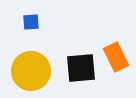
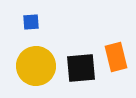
orange rectangle: rotated 12 degrees clockwise
yellow circle: moved 5 px right, 5 px up
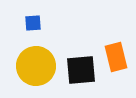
blue square: moved 2 px right, 1 px down
black square: moved 2 px down
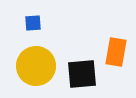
orange rectangle: moved 5 px up; rotated 24 degrees clockwise
black square: moved 1 px right, 4 px down
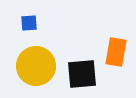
blue square: moved 4 px left
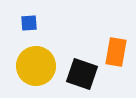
black square: rotated 24 degrees clockwise
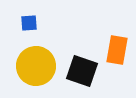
orange rectangle: moved 1 px right, 2 px up
black square: moved 3 px up
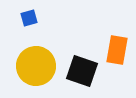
blue square: moved 5 px up; rotated 12 degrees counterclockwise
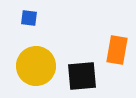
blue square: rotated 24 degrees clockwise
black square: moved 5 px down; rotated 24 degrees counterclockwise
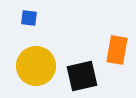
black square: rotated 8 degrees counterclockwise
